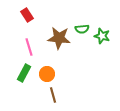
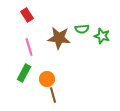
orange circle: moved 5 px down
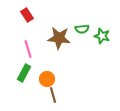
pink line: moved 1 px left, 2 px down
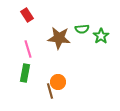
green star: moved 1 px left; rotated 21 degrees clockwise
green rectangle: moved 1 px right; rotated 18 degrees counterclockwise
orange circle: moved 11 px right, 3 px down
brown line: moved 3 px left, 4 px up
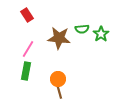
green star: moved 2 px up
pink line: rotated 48 degrees clockwise
green rectangle: moved 1 px right, 2 px up
orange circle: moved 3 px up
brown line: moved 9 px right
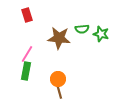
red rectangle: rotated 16 degrees clockwise
green star: rotated 21 degrees counterclockwise
pink line: moved 1 px left, 5 px down
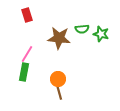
green rectangle: moved 2 px left, 1 px down
brown line: moved 1 px down
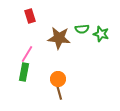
red rectangle: moved 3 px right, 1 px down
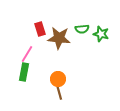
red rectangle: moved 10 px right, 13 px down
